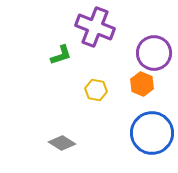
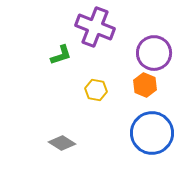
orange hexagon: moved 3 px right, 1 px down
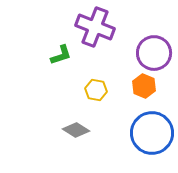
orange hexagon: moved 1 px left, 1 px down
gray diamond: moved 14 px right, 13 px up
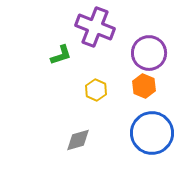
purple circle: moved 5 px left
yellow hexagon: rotated 15 degrees clockwise
gray diamond: moved 2 px right, 10 px down; rotated 48 degrees counterclockwise
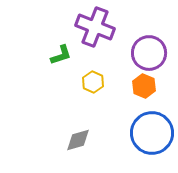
yellow hexagon: moved 3 px left, 8 px up
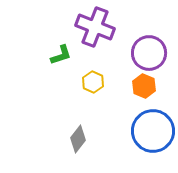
blue circle: moved 1 px right, 2 px up
gray diamond: moved 1 px up; rotated 36 degrees counterclockwise
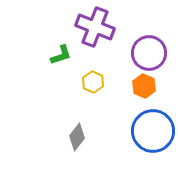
gray diamond: moved 1 px left, 2 px up
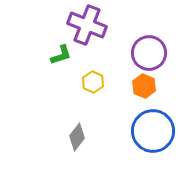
purple cross: moved 8 px left, 2 px up
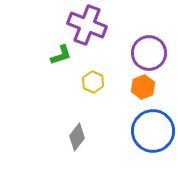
orange hexagon: moved 1 px left, 1 px down; rotated 15 degrees clockwise
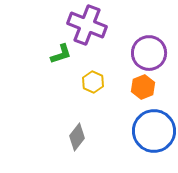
green L-shape: moved 1 px up
blue circle: moved 1 px right
